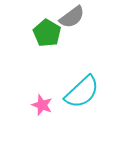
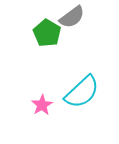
pink star: rotated 20 degrees clockwise
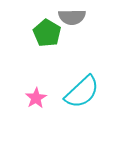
gray semicircle: rotated 36 degrees clockwise
pink star: moved 6 px left, 7 px up
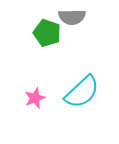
green pentagon: rotated 12 degrees counterclockwise
pink star: moved 1 px left; rotated 10 degrees clockwise
